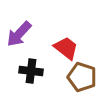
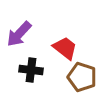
red trapezoid: moved 1 px left
black cross: moved 1 px up
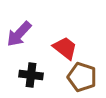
black cross: moved 5 px down
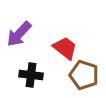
brown pentagon: moved 2 px right, 2 px up
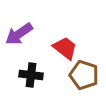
purple arrow: rotated 12 degrees clockwise
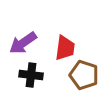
purple arrow: moved 4 px right, 9 px down
red trapezoid: rotated 60 degrees clockwise
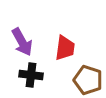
purple arrow: moved 1 px left, 1 px up; rotated 84 degrees counterclockwise
brown pentagon: moved 4 px right, 5 px down
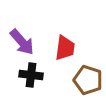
purple arrow: rotated 12 degrees counterclockwise
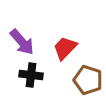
red trapezoid: rotated 144 degrees counterclockwise
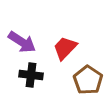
purple arrow: rotated 16 degrees counterclockwise
brown pentagon: rotated 16 degrees clockwise
